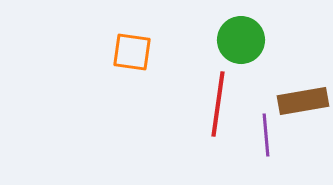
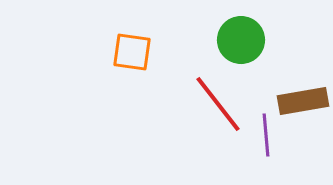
red line: rotated 46 degrees counterclockwise
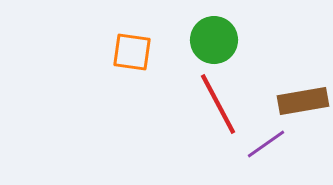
green circle: moved 27 px left
red line: rotated 10 degrees clockwise
purple line: moved 9 px down; rotated 60 degrees clockwise
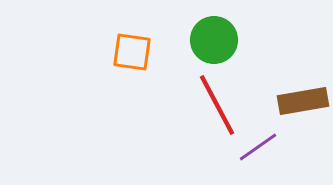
red line: moved 1 px left, 1 px down
purple line: moved 8 px left, 3 px down
